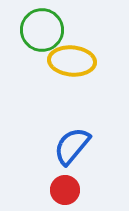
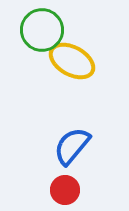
yellow ellipse: rotated 24 degrees clockwise
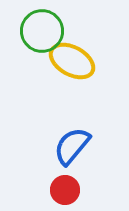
green circle: moved 1 px down
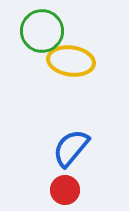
yellow ellipse: moved 1 px left; rotated 21 degrees counterclockwise
blue semicircle: moved 1 px left, 2 px down
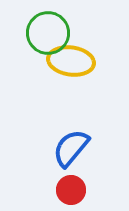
green circle: moved 6 px right, 2 px down
red circle: moved 6 px right
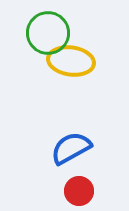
blue semicircle: rotated 21 degrees clockwise
red circle: moved 8 px right, 1 px down
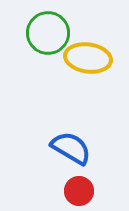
yellow ellipse: moved 17 px right, 3 px up
blue semicircle: rotated 60 degrees clockwise
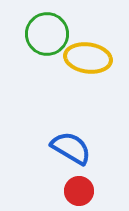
green circle: moved 1 px left, 1 px down
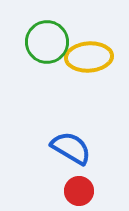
green circle: moved 8 px down
yellow ellipse: moved 1 px right, 1 px up; rotated 12 degrees counterclockwise
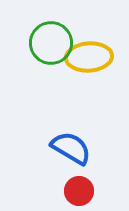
green circle: moved 4 px right, 1 px down
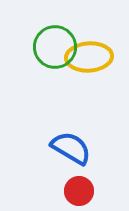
green circle: moved 4 px right, 4 px down
